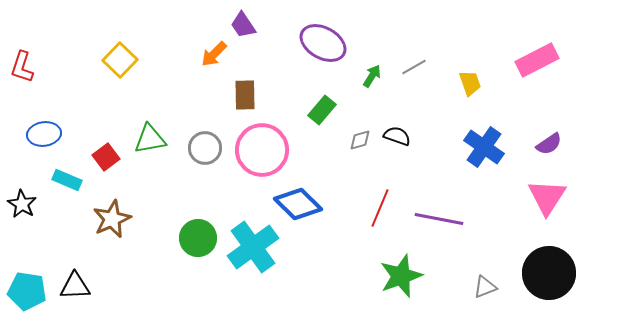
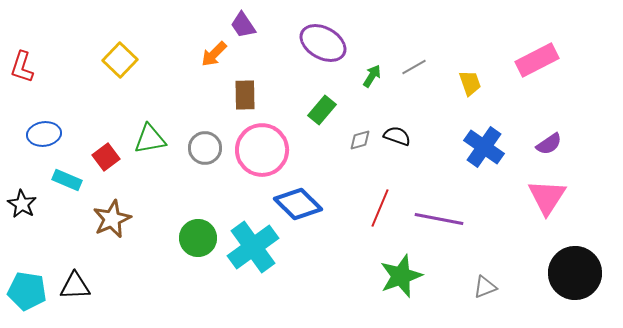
black circle: moved 26 px right
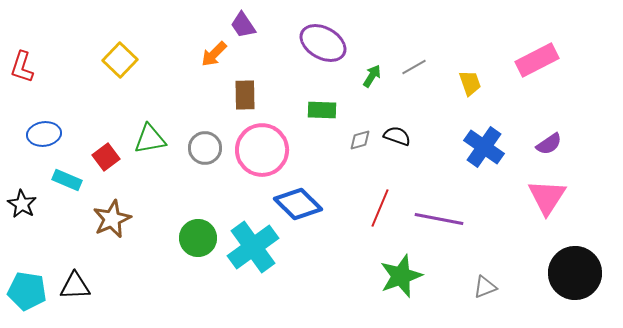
green rectangle: rotated 52 degrees clockwise
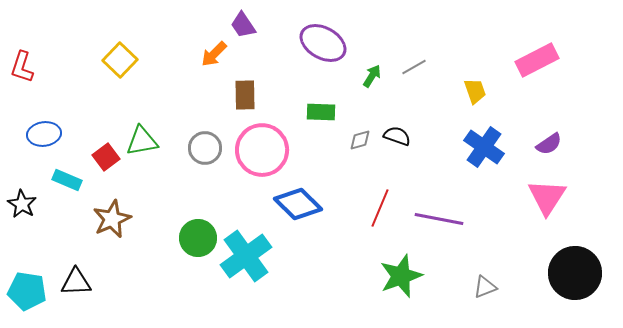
yellow trapezoid: moved 5 px right, 8 px down
green rectangle: moved 1 px left, 2 px down
green triangle: moved 8 px left, 2 px down
cyan cross: moved 7 px left, 9 px down
black triangle: moved 1 px right, 4 px up
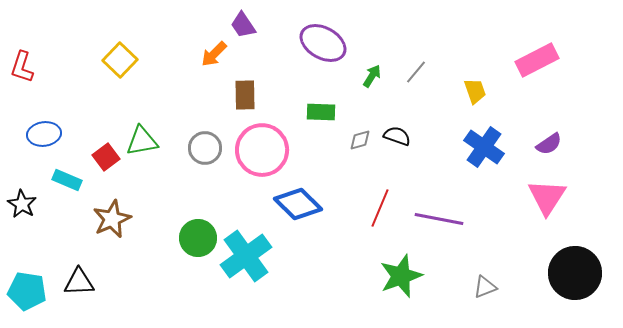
gray line: moved 2 px right, 5 px down; rotated 20 degrees counterclockwise
black triangle: moved 3 px right
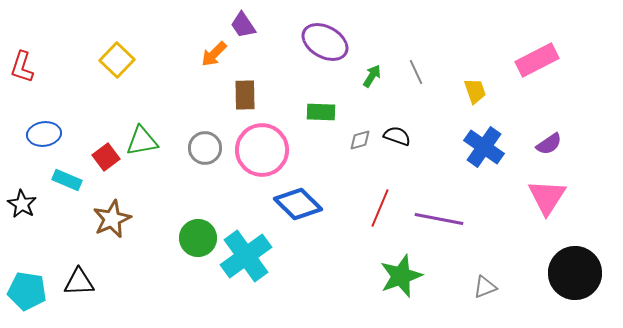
purple ellipse: moved 2 px right, 1 px up
yellow square: moved 3 px left
gray line: rotated 65 degrees counterclockwise
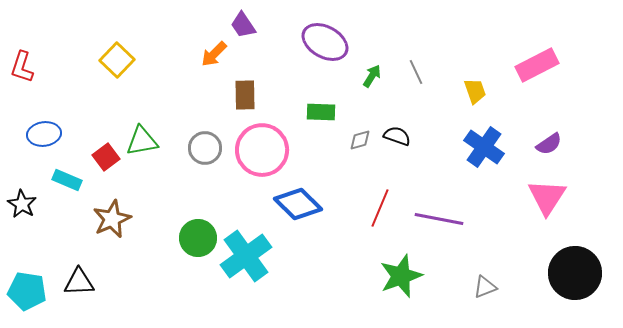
pink rectangle: moved 5 px down
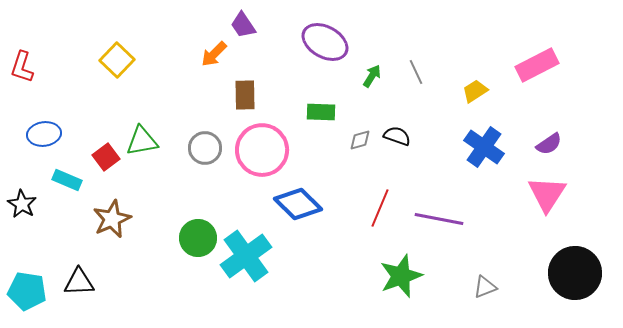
yellow trapezoid: rotated 104 degrees counterclockwise
pink triangle: moved 3 px up
